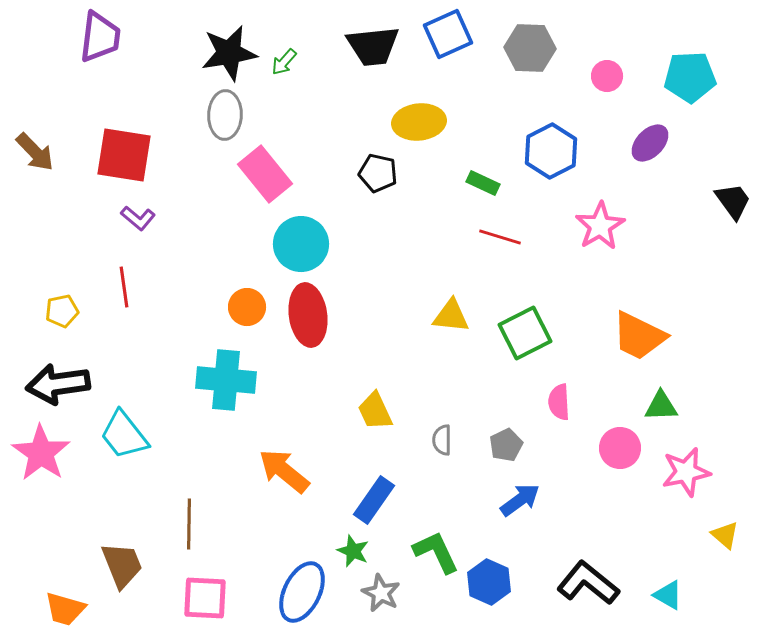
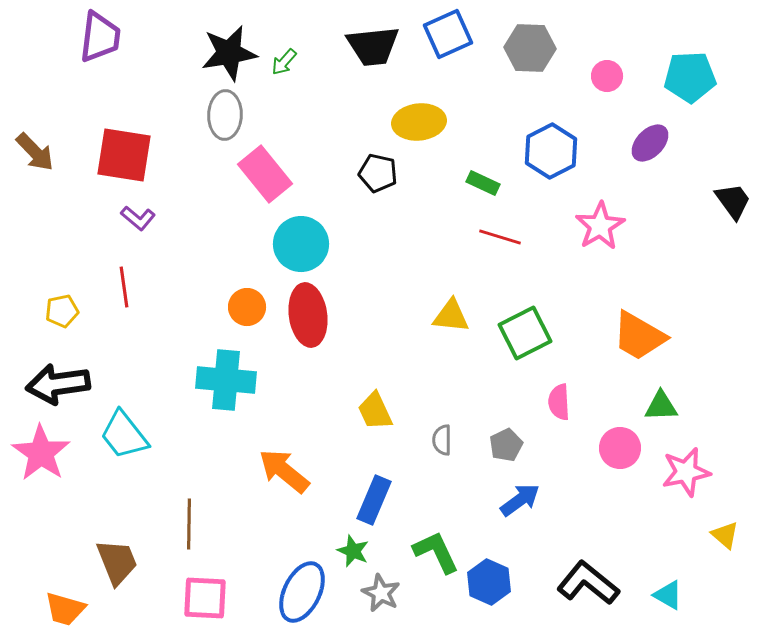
orange trapezoid at (639, 336): rotated 4 degrees clockwise
blue rectangle at (374, 500): rotated 12 degrees counterclockwise
brown trapezoid at (122, 565): moved 5 px left, 3 px up
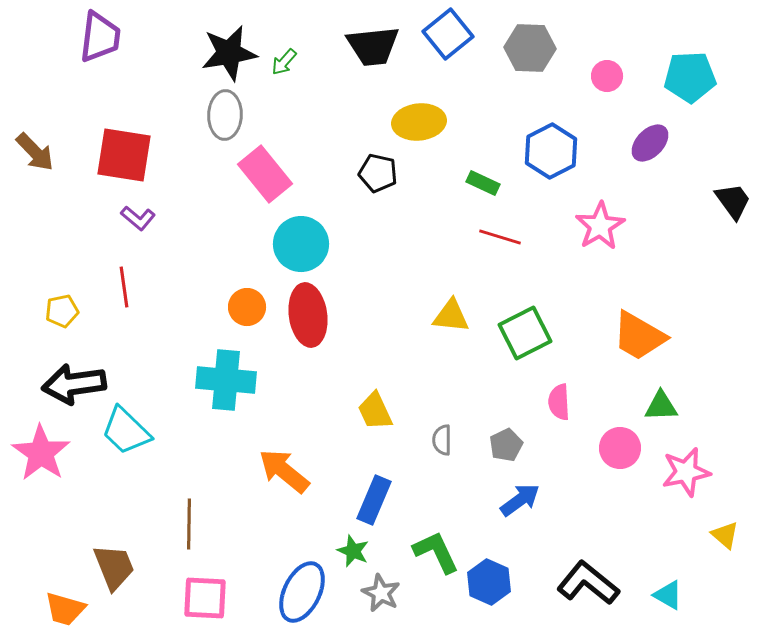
blue square at (448, 34): rotated 15 degrees counterclockwise
black arrow at (58, 384): moved 16 px right
cyan trapezoid at (124, 435): moved 2 px right, 4 px up; rotated 8 degrees counterclockwise
brown trapezoid at (117, 562): moved 3 px left, 5 px down
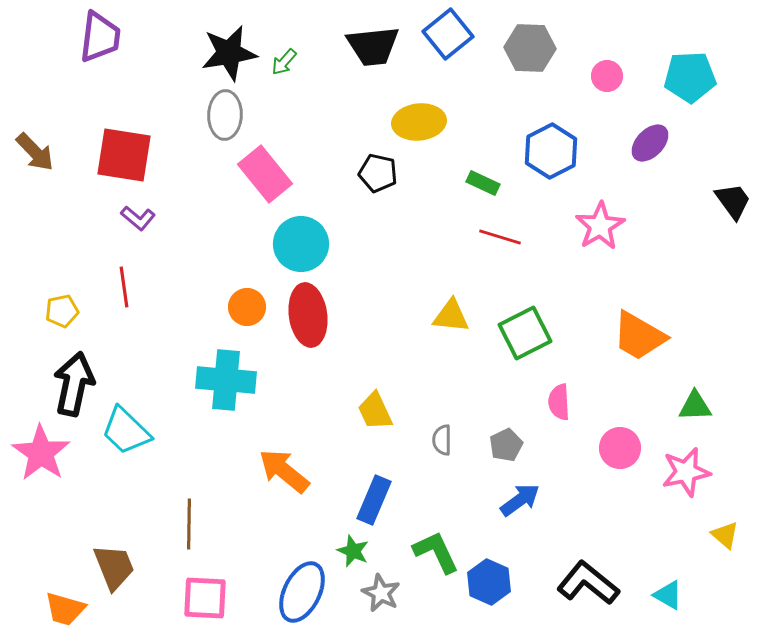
black arrow at (74, 384): rotated 110 degrees clockwise
green triangle at (661, 406): moved 34 px right
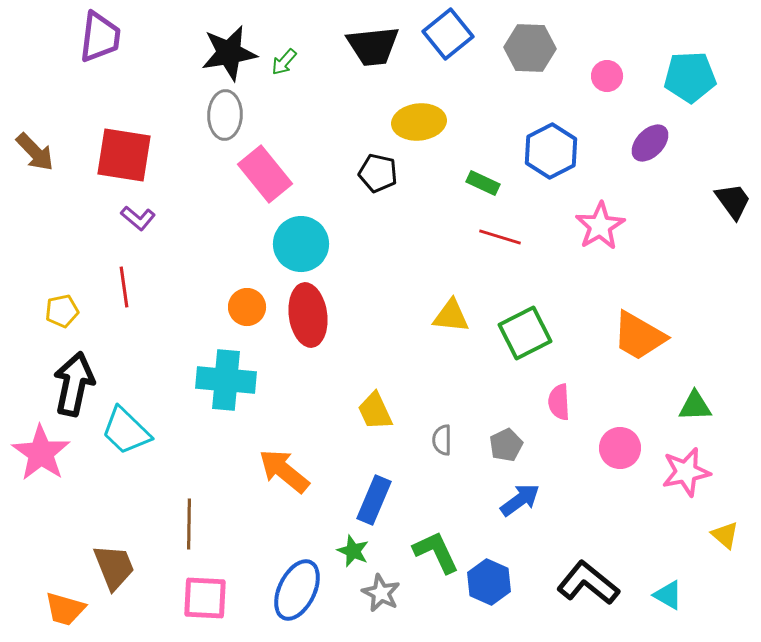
blue ellipse at (302, 592): moved 5 px left, 2 px up
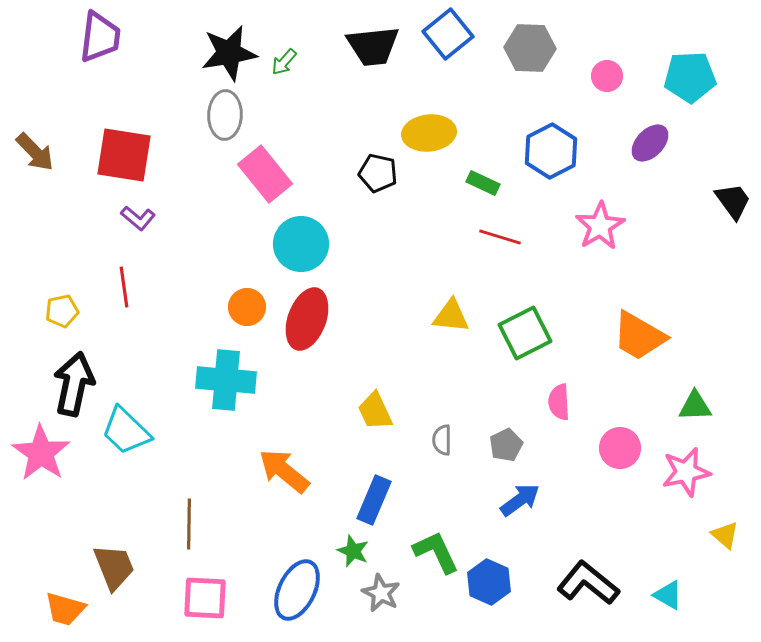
yellow ellipse at (419, 122): moved 10 px right, 11 px down
red ellipse at (308, 315): moved 1 px left, 4 px down; rotated 28 degrees clockwise
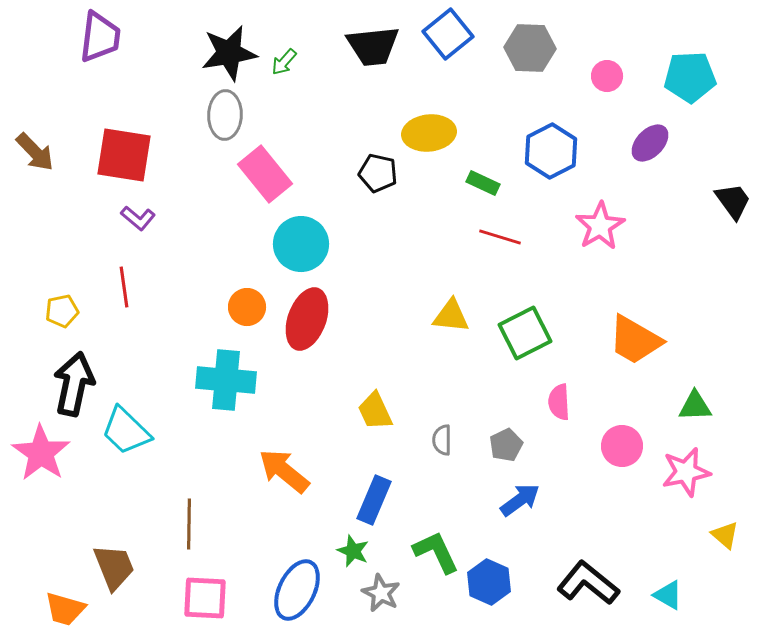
orange trapezoid at (639, 336): moved 4 px left, 4 px down
pink circle at (620, 448): moved 2 px right, 2 px up
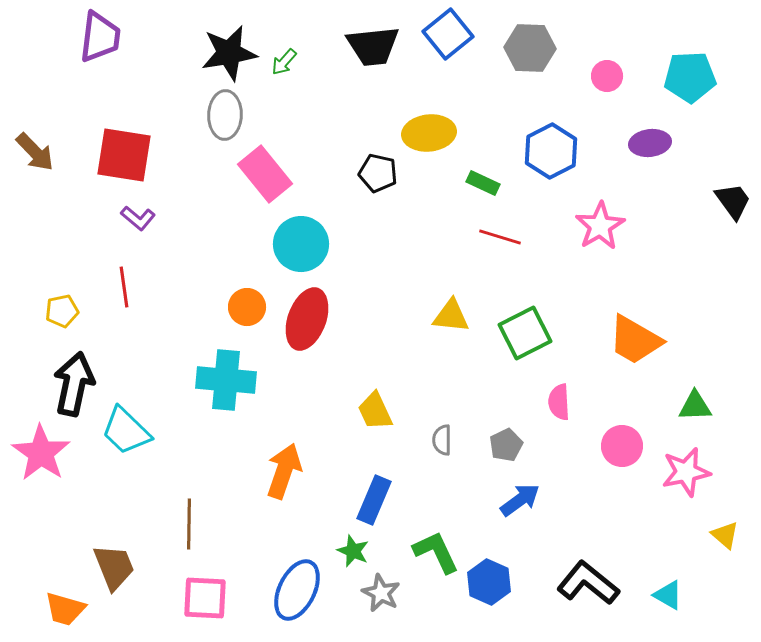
purple ellipse at (650, 143): rotated 39 degrees clockwise
orange arrow at (284, 471): rotated 70 degrees clockwise
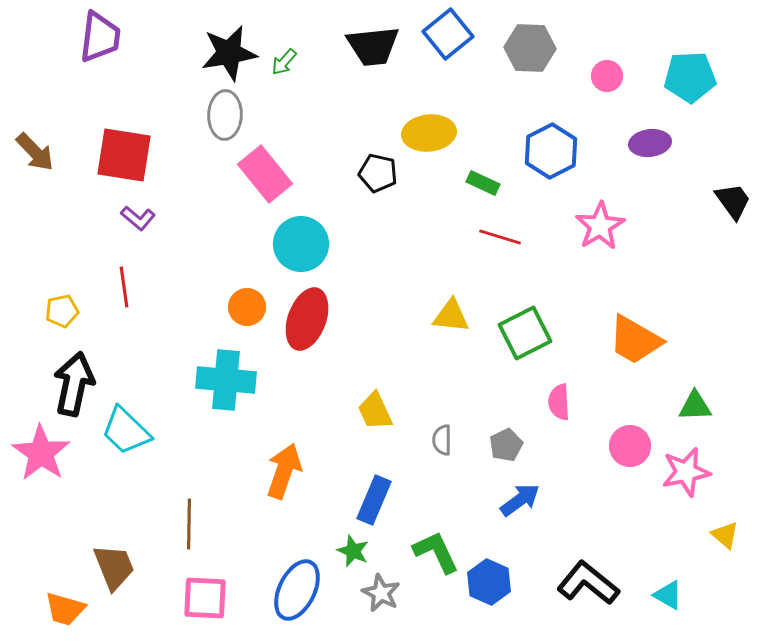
pink circle at (622, 446): moved 8 px right
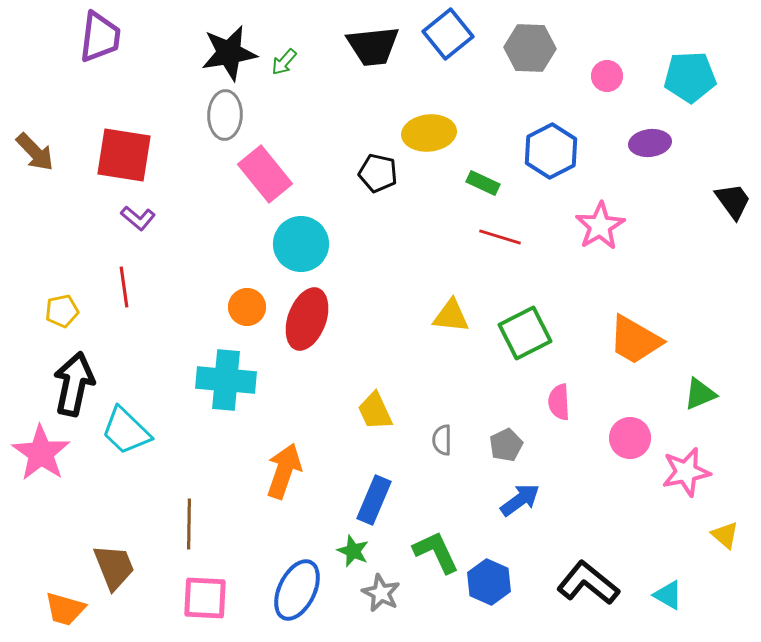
green triangle at (695, 406): moved 5 px right, 12 px up; rotated 21 degrees counterclockwise
pink circle at (630, 446): moved 8 px up
